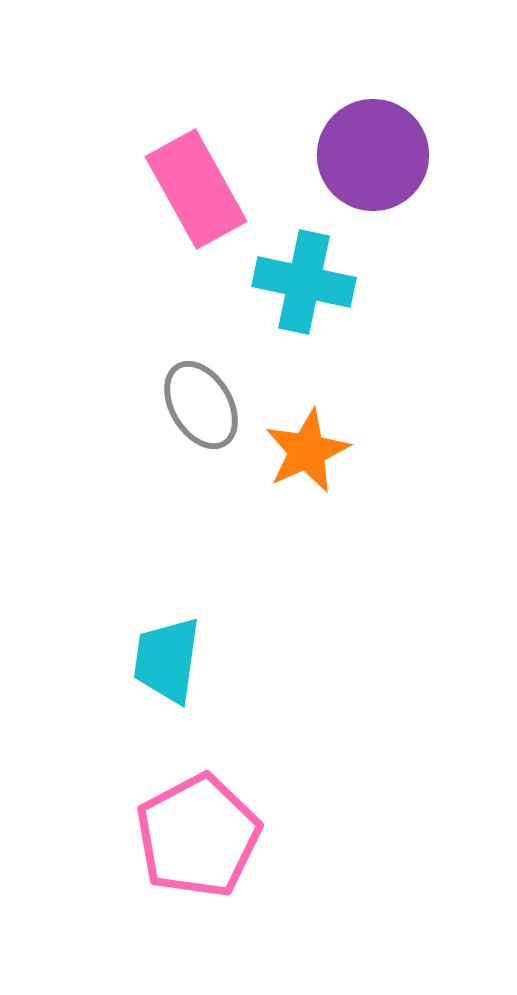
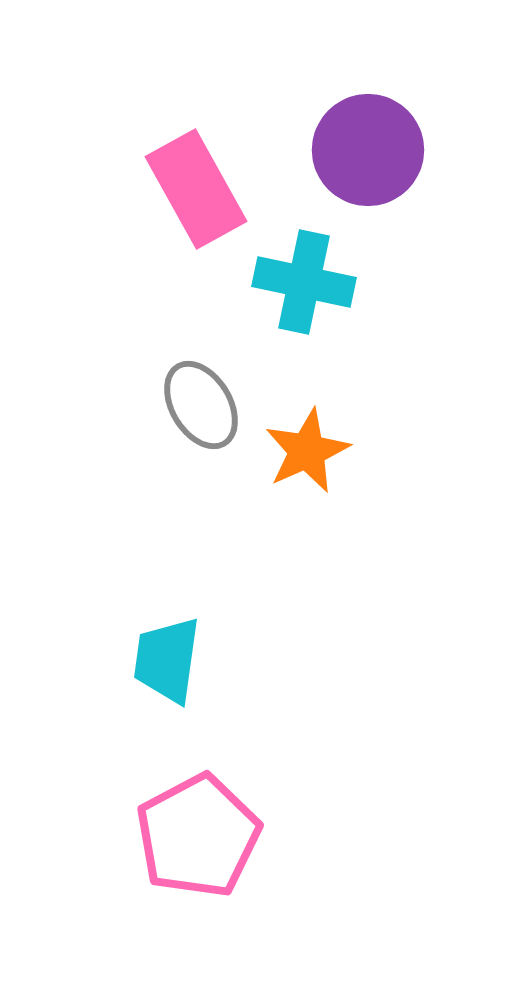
purple circle: moved 5 px left, 5 px up
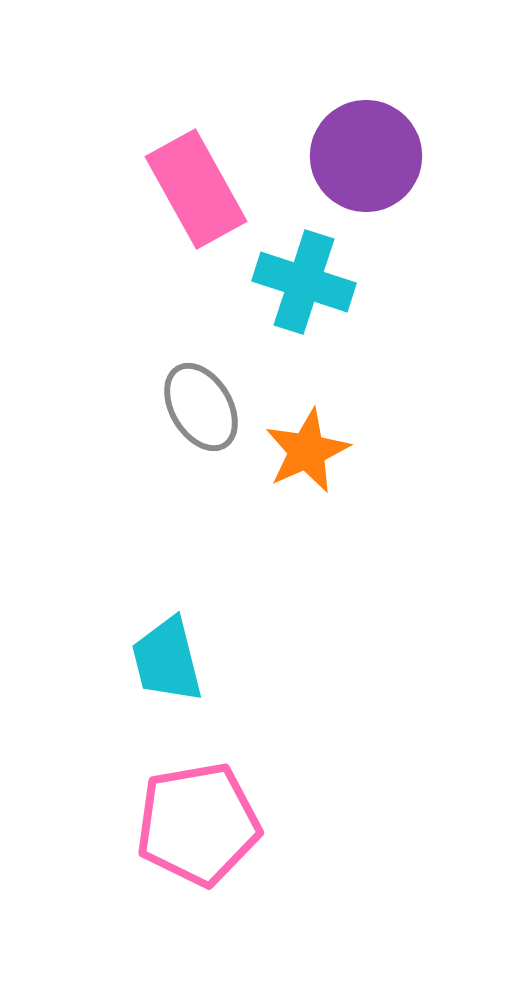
purple circle: moved 2 px left, 6 px down
cyan cross: rotated 6 degrees clockwise
gray ellipse: moved 2 px down
cyan trapezoid: rotated 22 degrees counterclockwise
pink pentagon: moved 12 px up; rotated 18 degrees clockwise
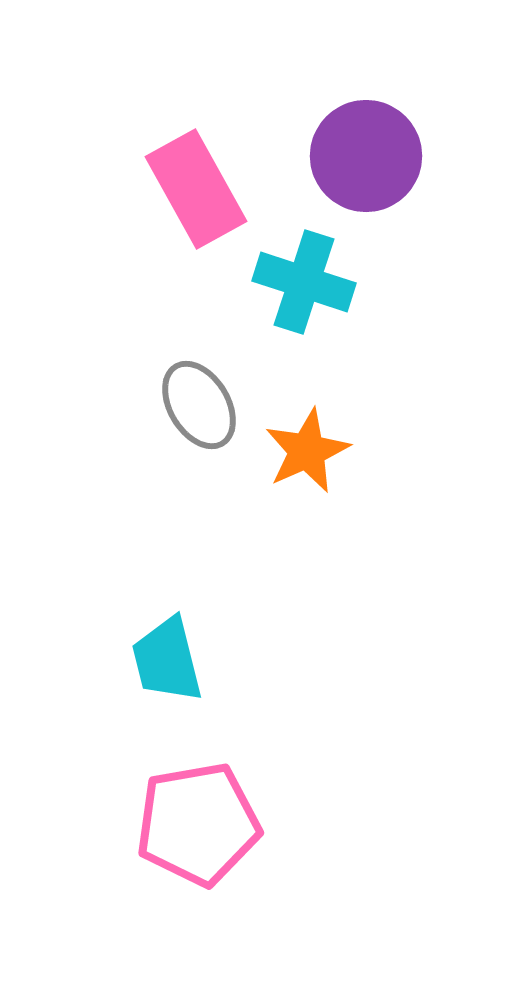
gray ellipse: moved 2 px left, 2 px up
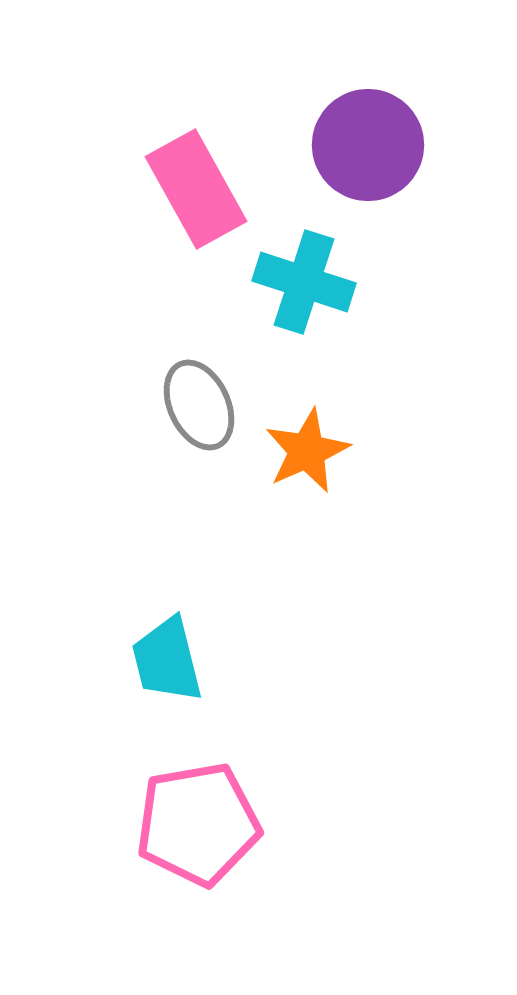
purple circle: moved 2 px right, 11 px up
gray ellipse: rotated 6 degrees clockwise
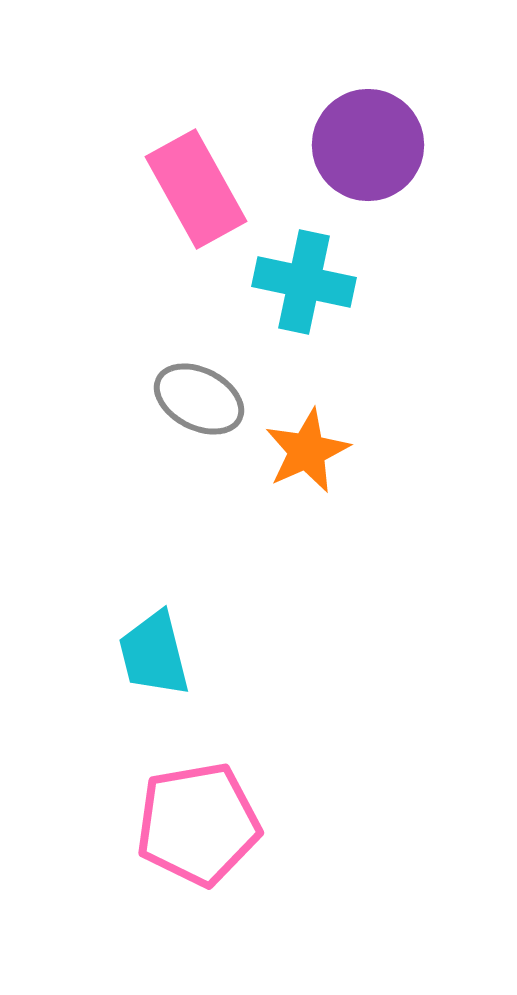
cyan cross: rotated 6 degrees counterclockwise
gray ellipse: moved 6 px up; rotated 38 degrees counterclockwise
cyan trapezoid: moved 13 px left, 6 px up
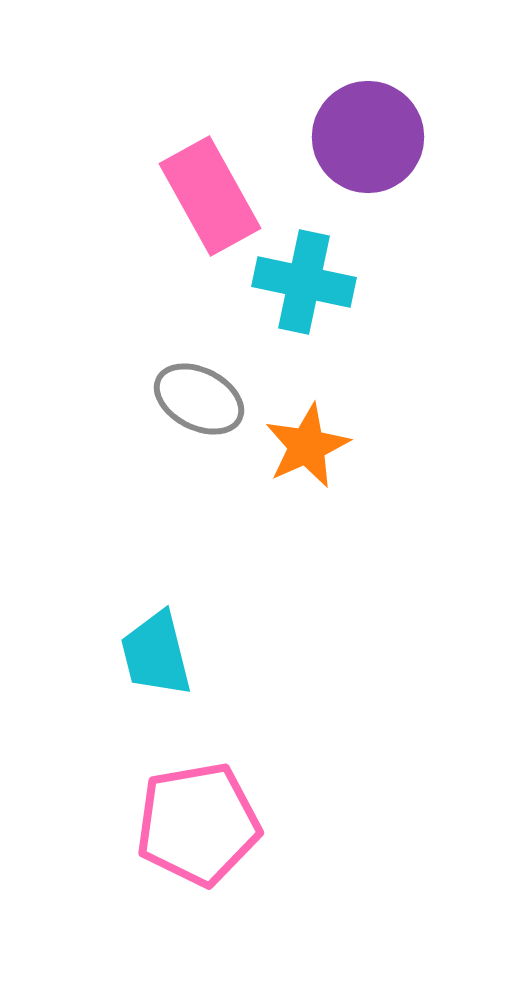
purple circle: moved 8 px up
pink rectangle: moved 14 px right, 7 px down
orange star: moved 5 px up
cyan trapezoid: moved 2 px right
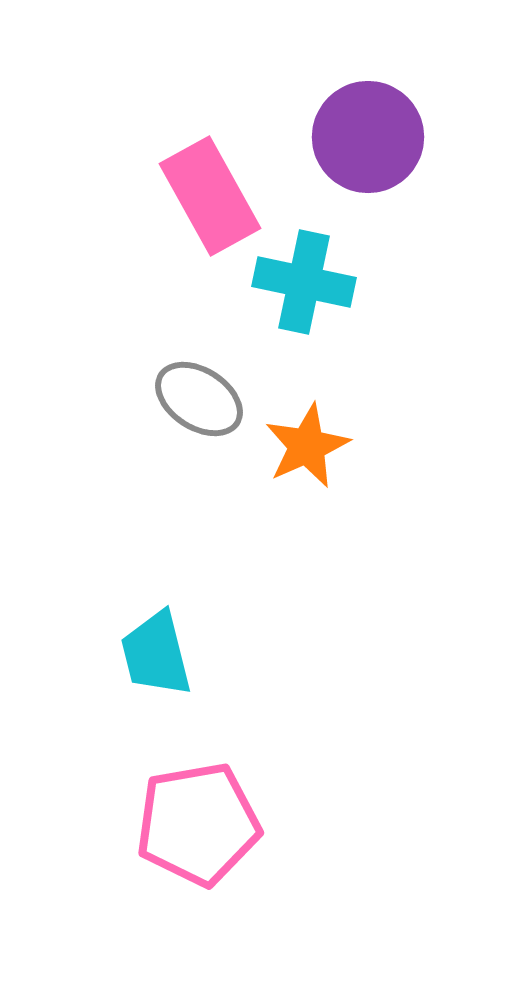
gray ellipse: rotated 6 degrees clockwise
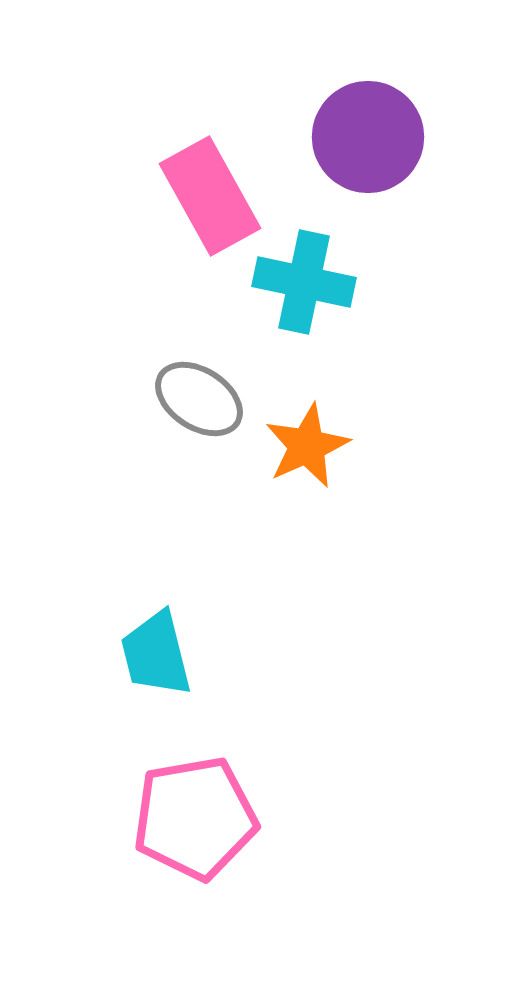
pink pentagon: moved 3 px left, 6 px up
